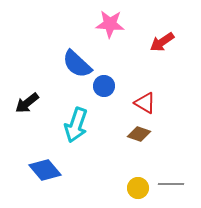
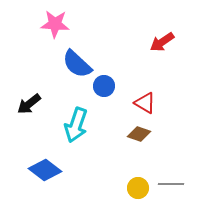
pink star: moved 55 px left
black arrow: moved 2 px right, 1 px down
blue diamond: rotated 12 degrees counterclockwise
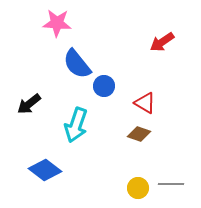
pink star: moved 2 px right, 1 px up
blue semicircle: rotated 8 degrees clockwise
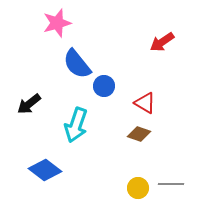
pink star: rotated 20 degrees counterclockwise
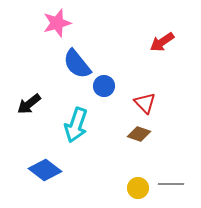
red triangle: rotated 15 degrees clockwise
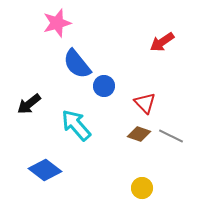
cyan arrow: rotated 120 degrees clockwise
gray line: moved 48 px up; rotated 25 degrees clockwise
yellow circle: moved 4 px right
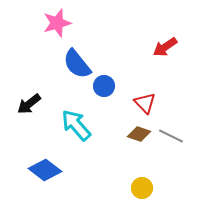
red arrow: moved 3 px right, 5 px down
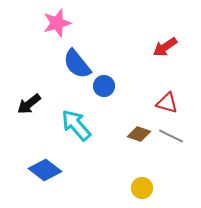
red triangle: moved 22 px right; rotated 30 degrees counterclockwise
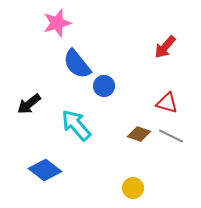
red arrow: rotated 15 degrees counterclockwise
yellow circle: moved 9 px left
